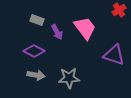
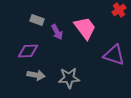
purple diamond: moved 6 px left; rotated 30 degrees counterclockwise
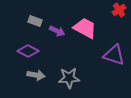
gray rectangle: moved 2 px left, 1 px down
pink trapezoid: rotated 25 degrees counterclockwise
purple arrow: moved 1 px up; rotated 35 degrees counterclockwise
purple diamond: rotated 30 degrees clockwise
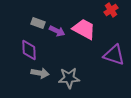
red cross: moved 8 px left
gray rectangle: moved 3 px right, 2 px down
pink trapezoid: moved 1 px left, 1 px down
purple diamond: moved 1 px right, 1 px up; rotated 60 degrees clockwise
gray arrow: moved 4 px right, 2 px up
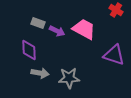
red cross: moved 5 px right; rotated 24 degrees counterclockwise
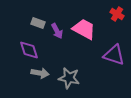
red cross: moved 1 px right, 4 px down
purple arrow: rotated 35 degrees clockwise
purple diamond: rotated 15 degrees counterclockwise
gray star: rotated 15 degrees clockwise
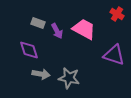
gray arrow: moved 1 px right, 1 px down
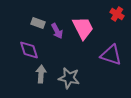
pink trapezoid: moved 1 px left, 1 px up; rotated 35 degrees clockwise
purple triangle: moved 3 px left
gray arrow: rotated 96 degrees counterclockwise
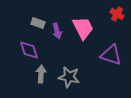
purple arrow: rotated 14 degrees clockwise
gray star: moved 1 px up
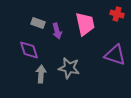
red cross: rotated 16 degrees counterclockwise
pink trapezoid: moved 2 px right, 4 px up; rotated 15 degrees clockwise
purple triangle: moved 4 px right
gray star: moved 9 px up
